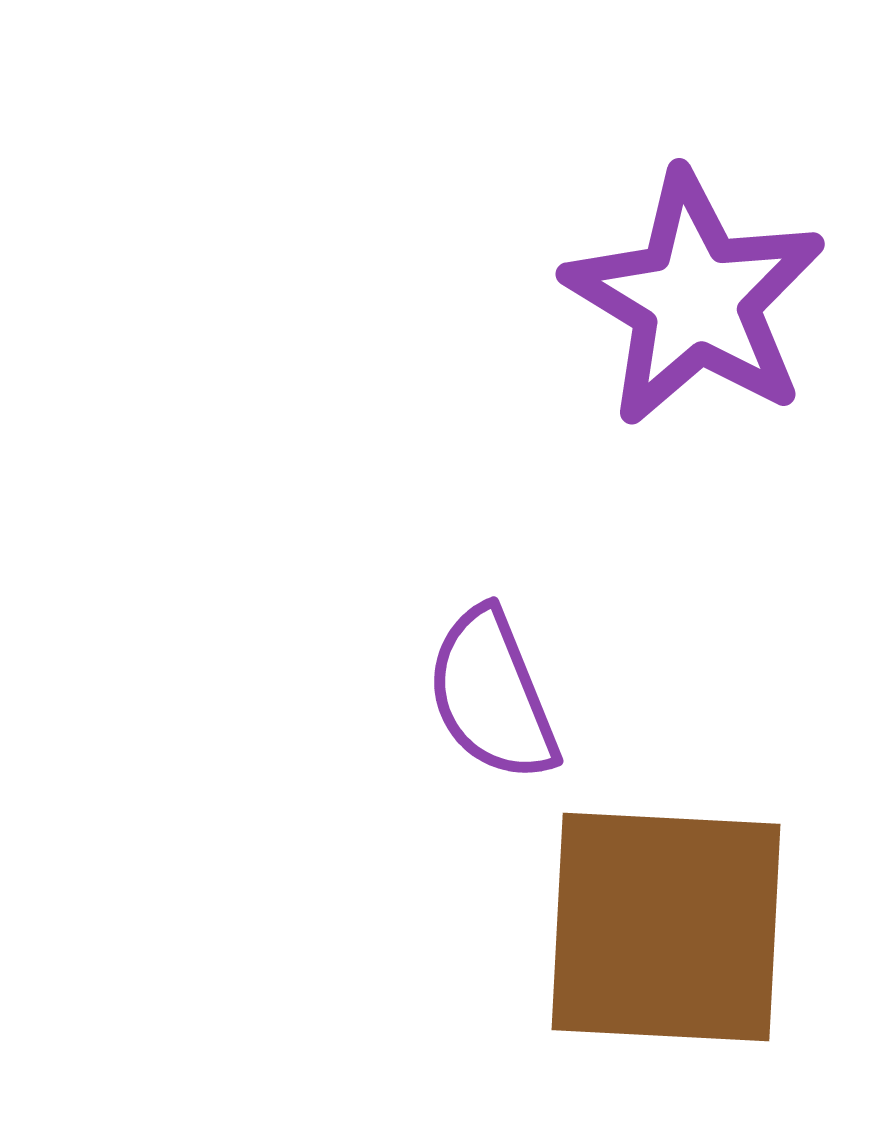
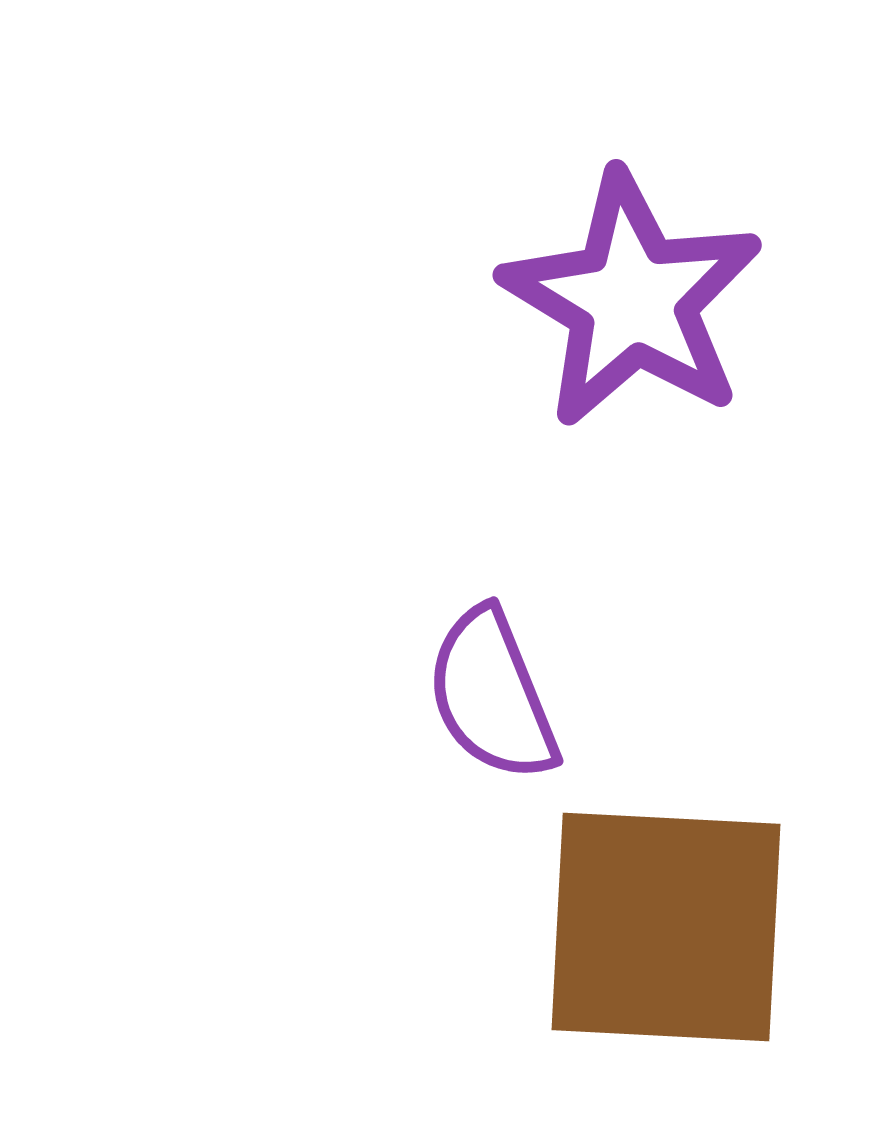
purple star: moved 63 px left, 1 px down
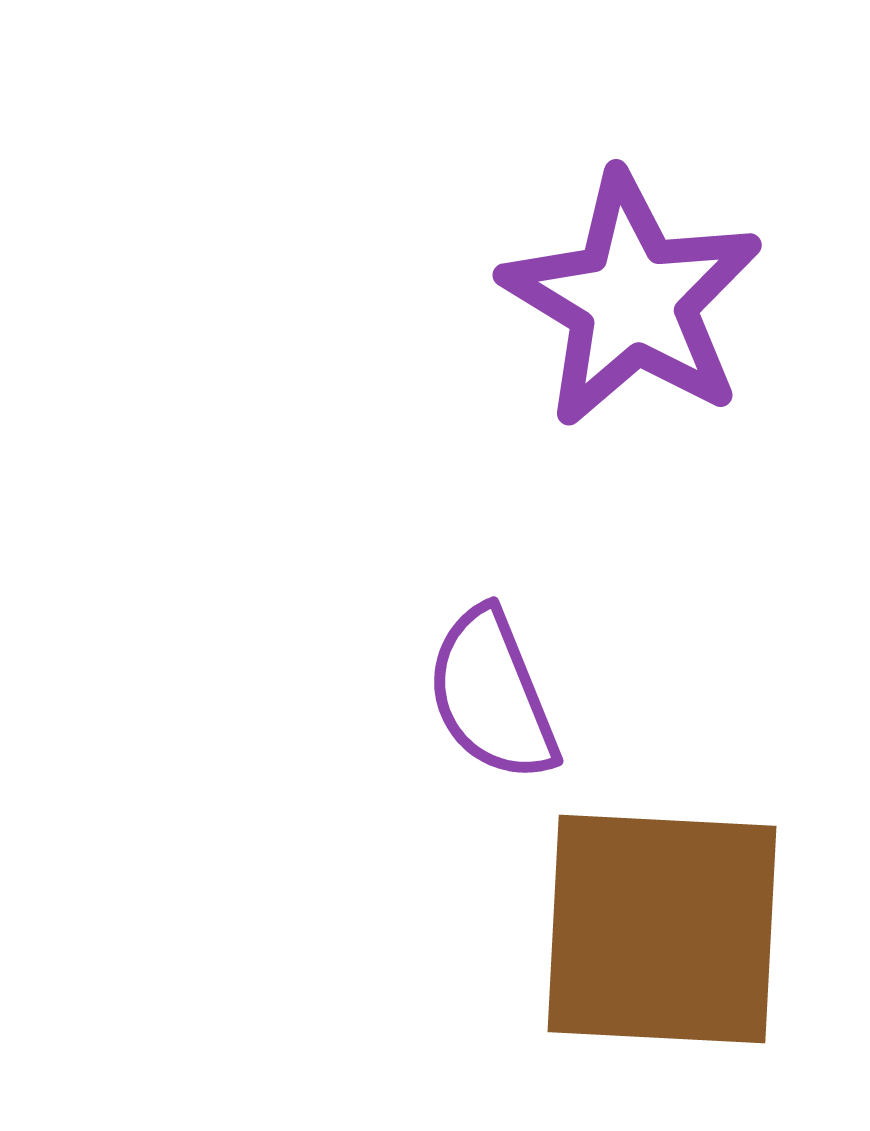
brown square: moved 4 px left, 2 px down
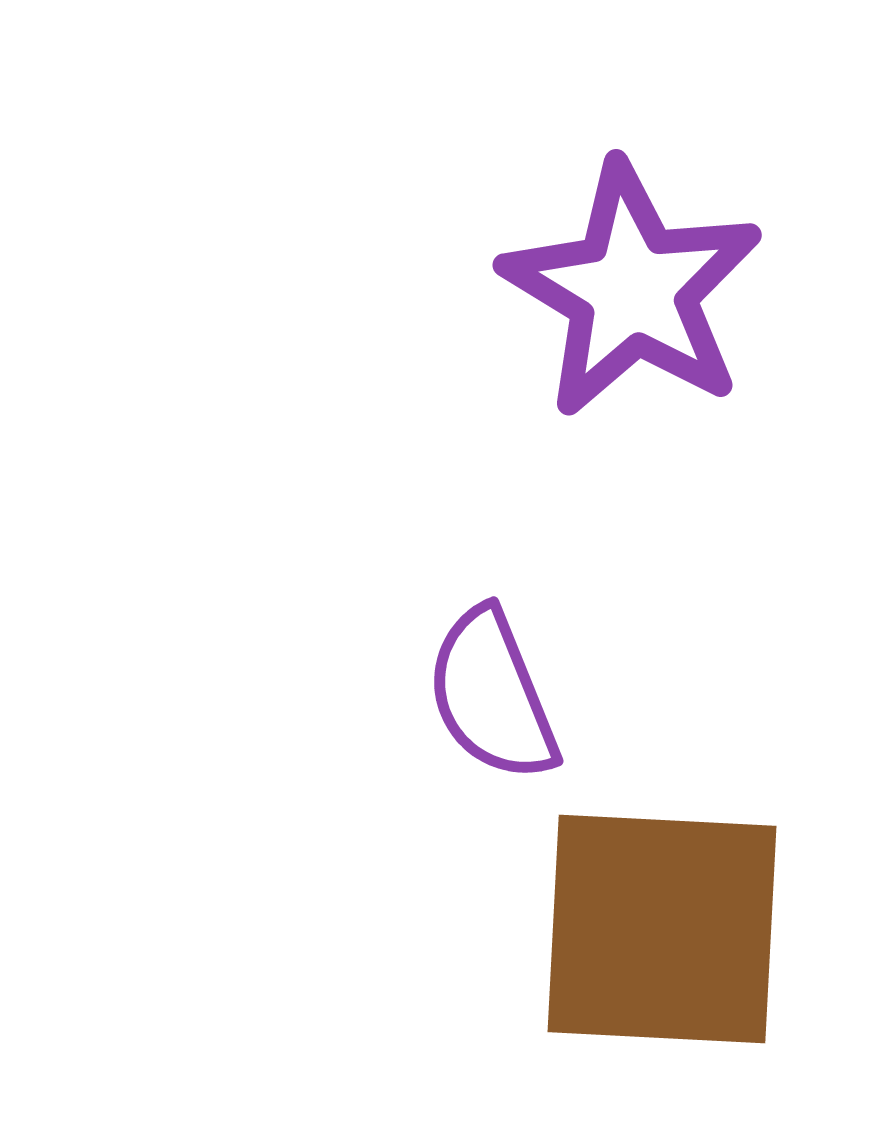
purple star: moved 10 px up
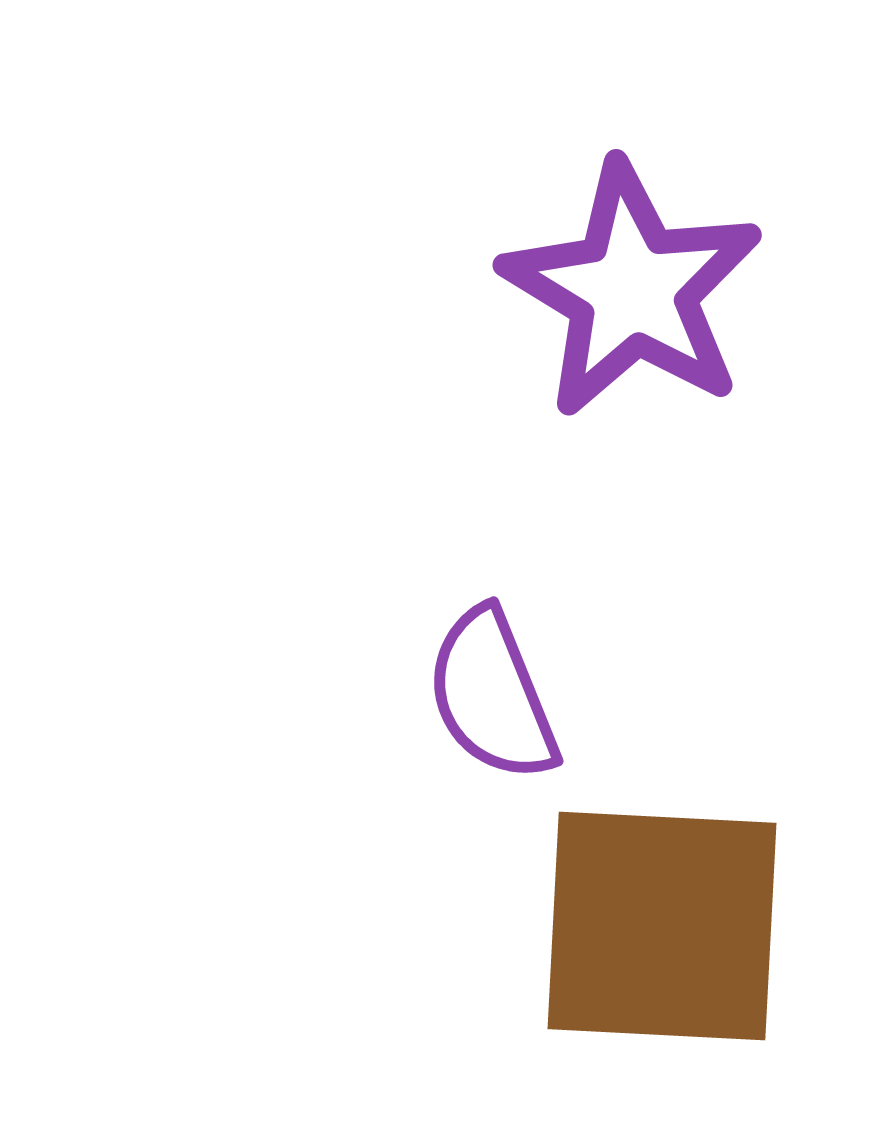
brown square: moved 3 px up
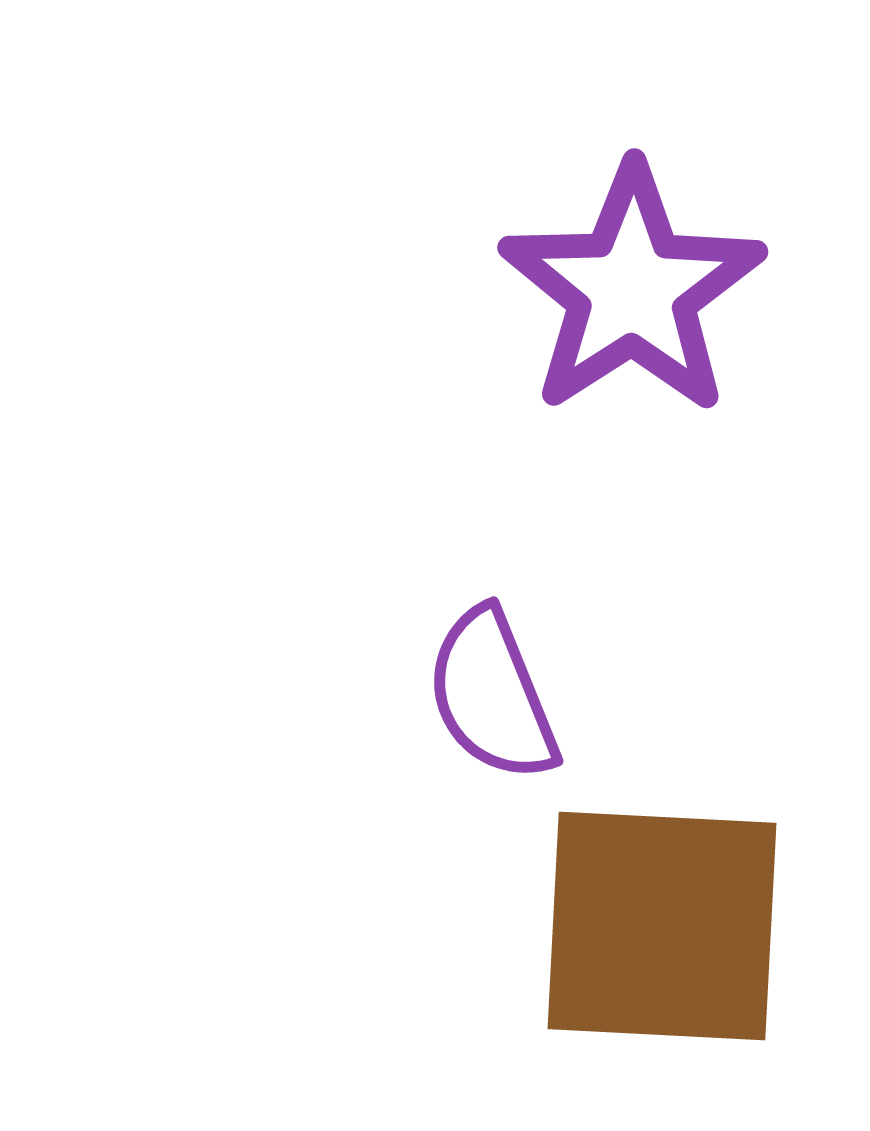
purple star: rotated 8 degrees clockwise
